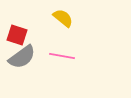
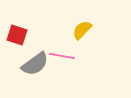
yellow semicircle: moved 19 px right, 12 px down; rotated 85 degrees counterclockwise
gray semicircle: moved 13 px right, 7 px down
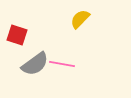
yellow semicircle: moved 2 px left, 11 px up
pink line: moved 8 px down
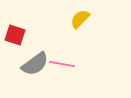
red square: moved 2 px left
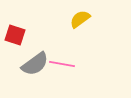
yellow semicircle: rotated 10 degrees clockwise
